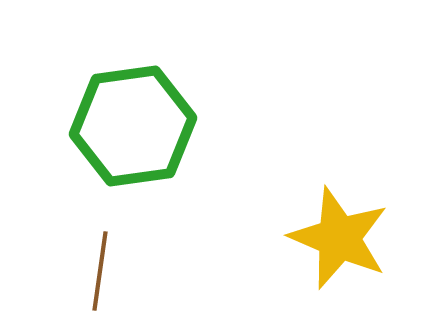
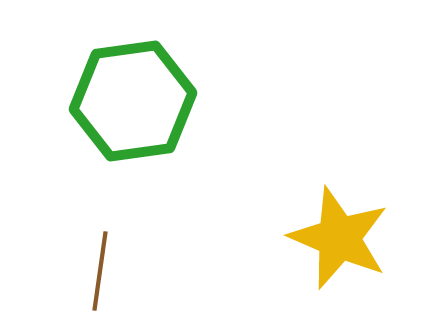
green hexagon: moved 25 px up
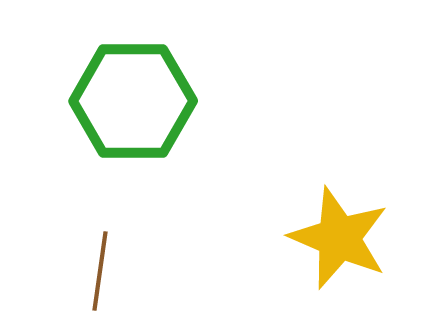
green hexagon: rotated 8 degrees clockwise
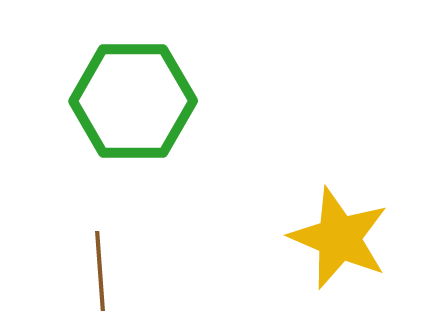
brown line: rotated 12 degrees counterclockwise
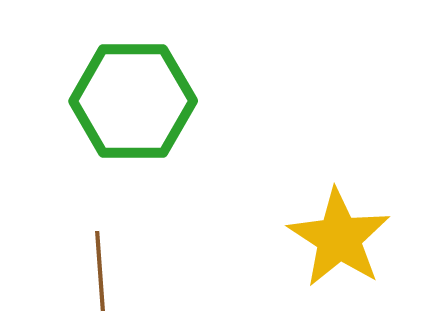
yellow star: rotated 10 degrees clockwise
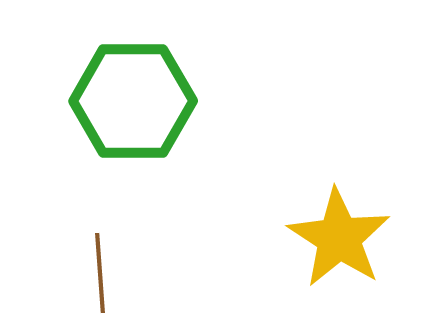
brown line: moved 2 px down
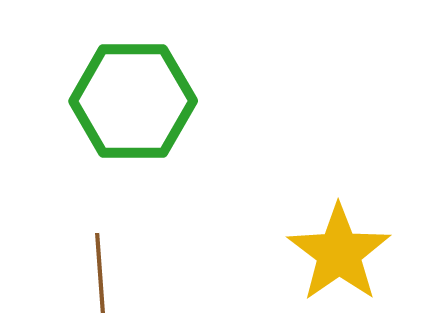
yellow star: moved 15 px down; rotated 4 degrees clockwise
